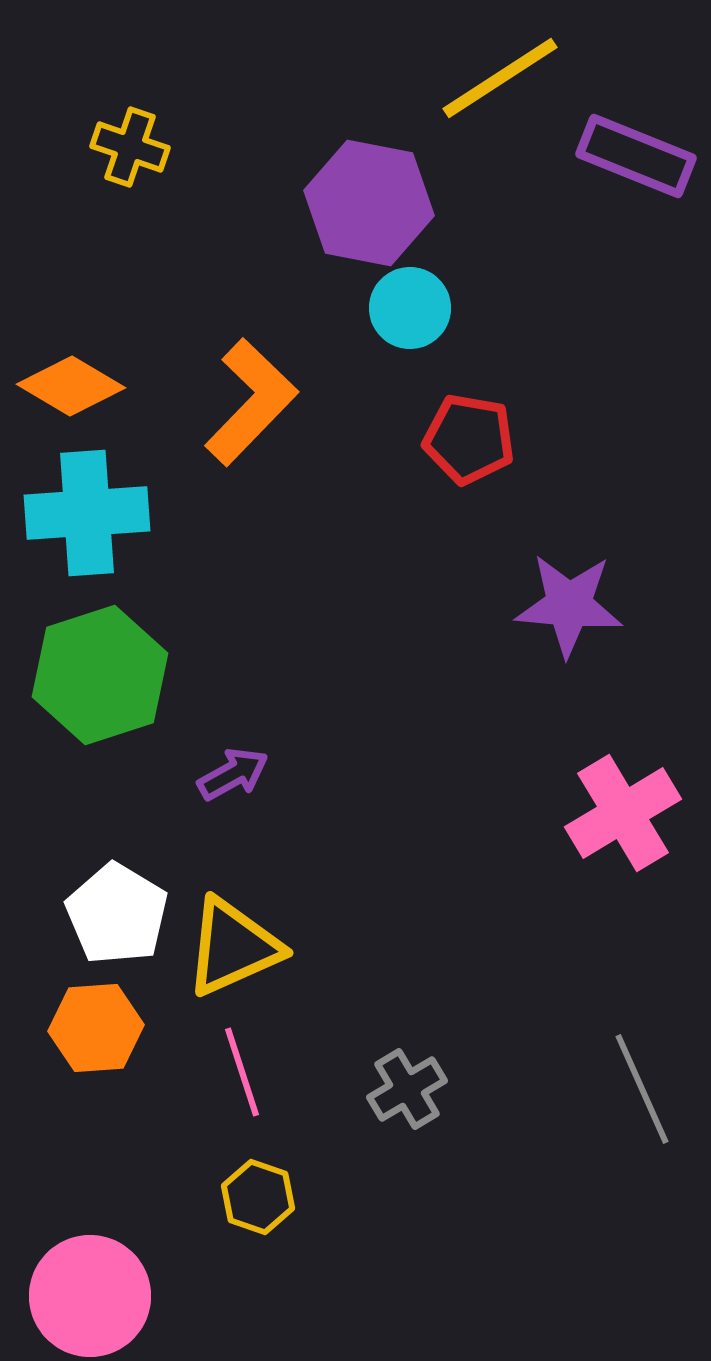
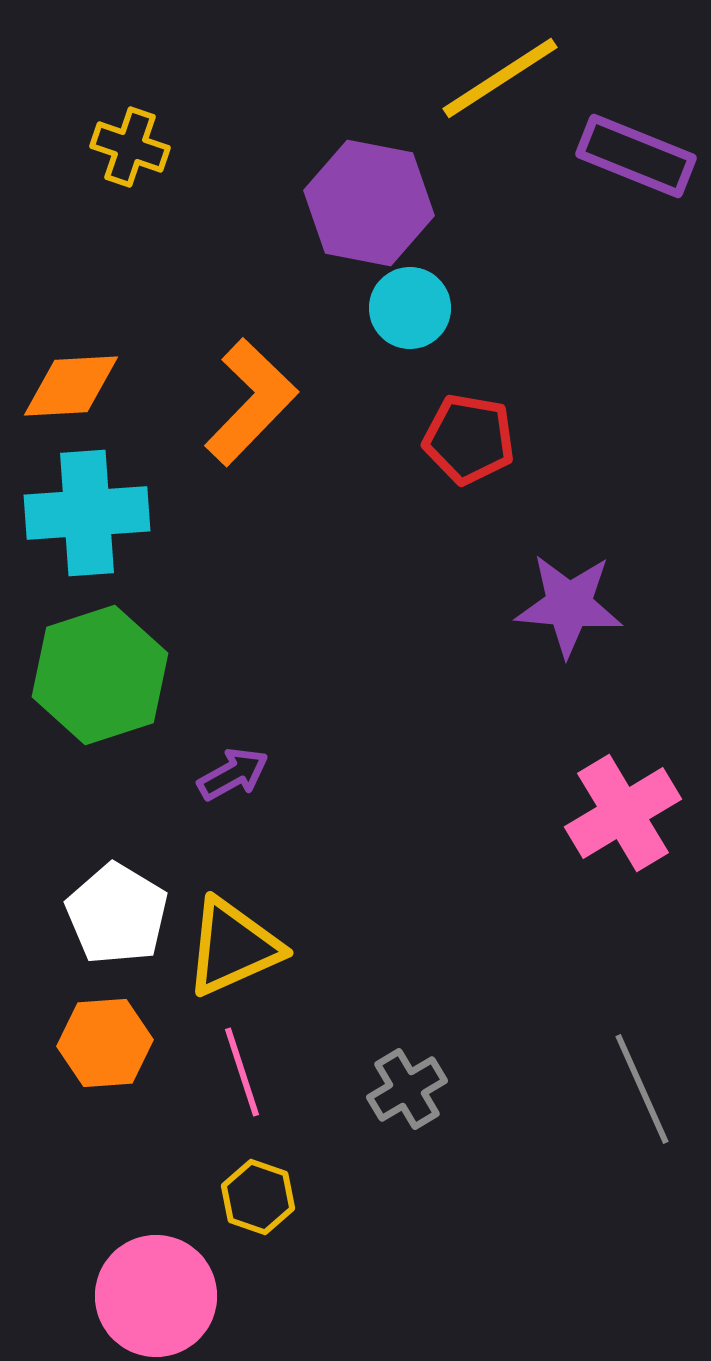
orange diamond: rotated 34 degrees counterclockwise
orange hexagon: moved 9 px right, 15 px down
pink circle: moved 66 px right
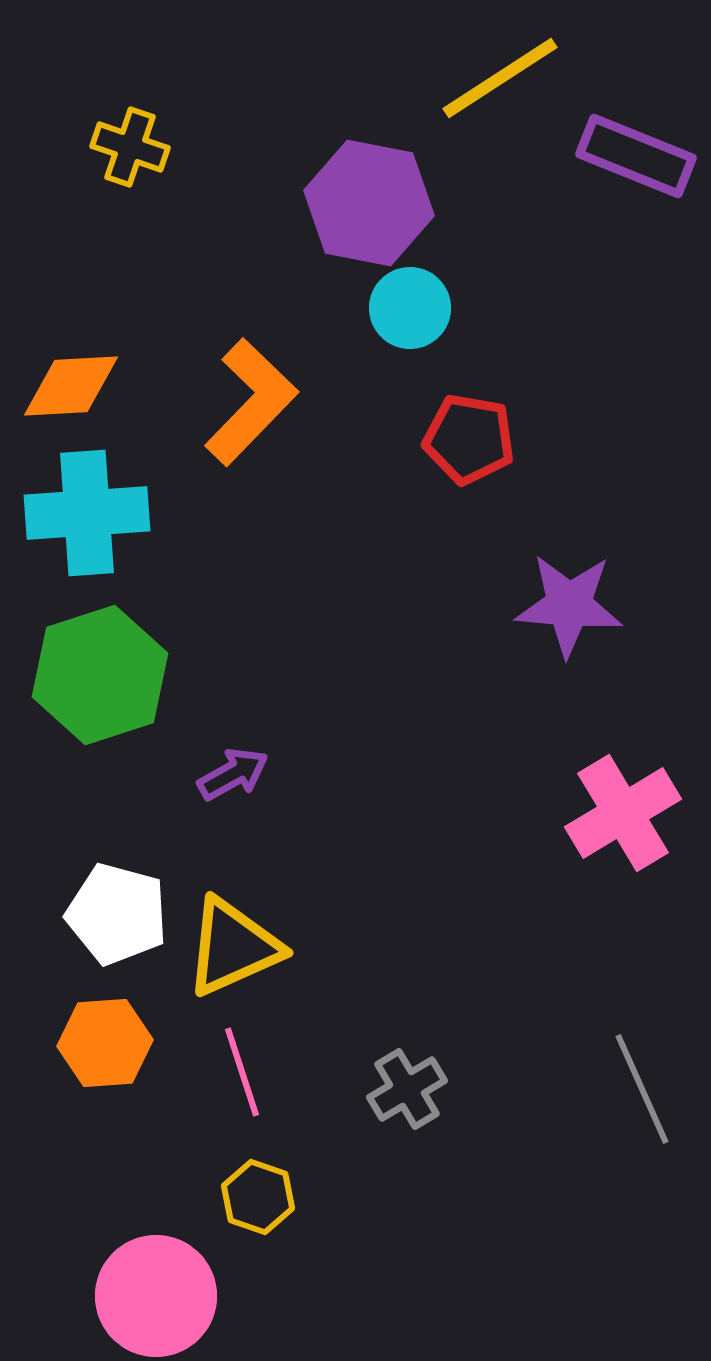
white pentagon: rotated 16 degrees counterclockwise
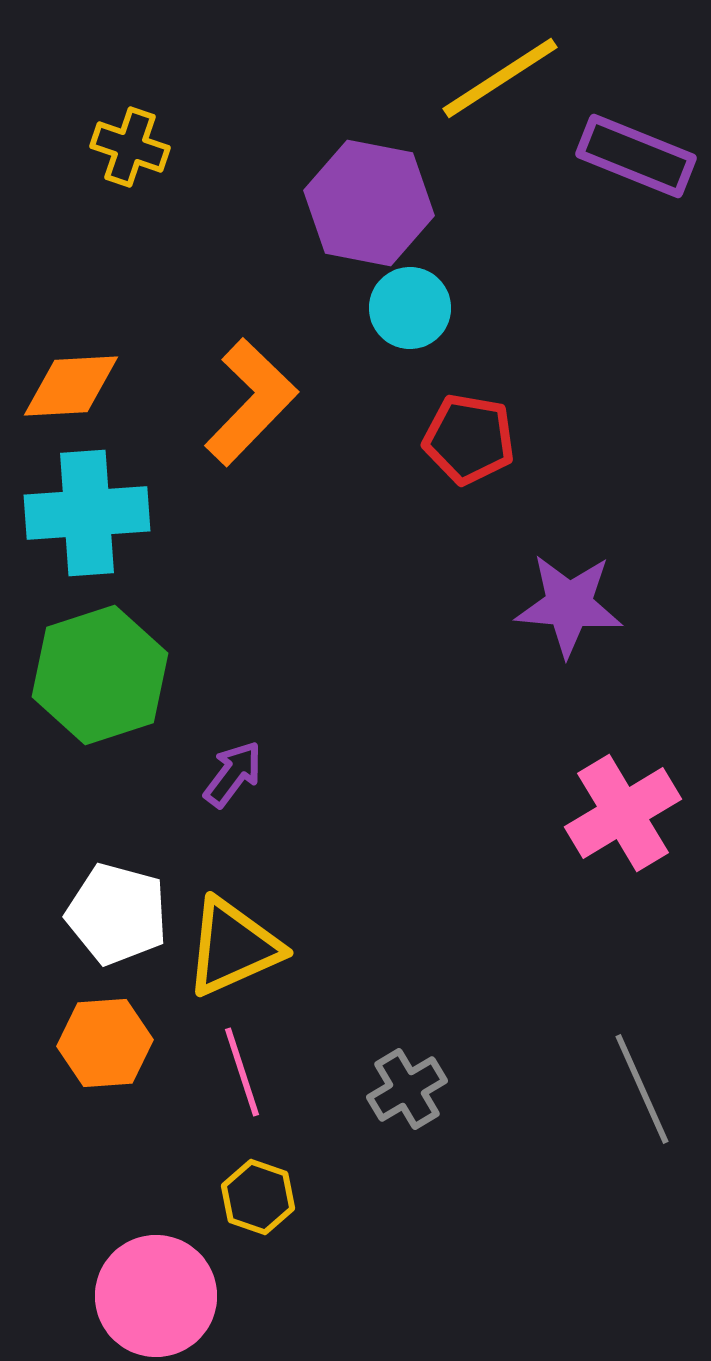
purple arrow: rotated 24 degrees counterclockwise
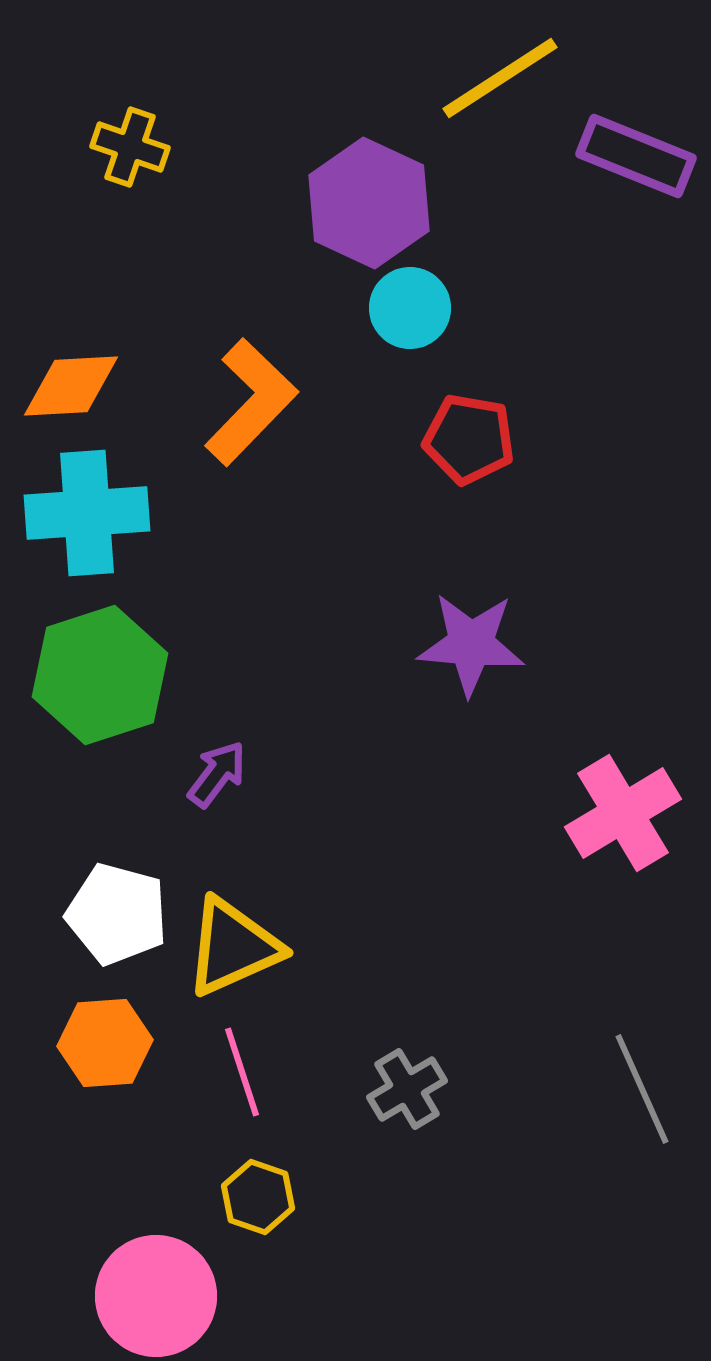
purple hexagon: rotated 14 degrees clockwise
purple star: moved 98 px left, 39 px down
purple arrow: moved 16 px left
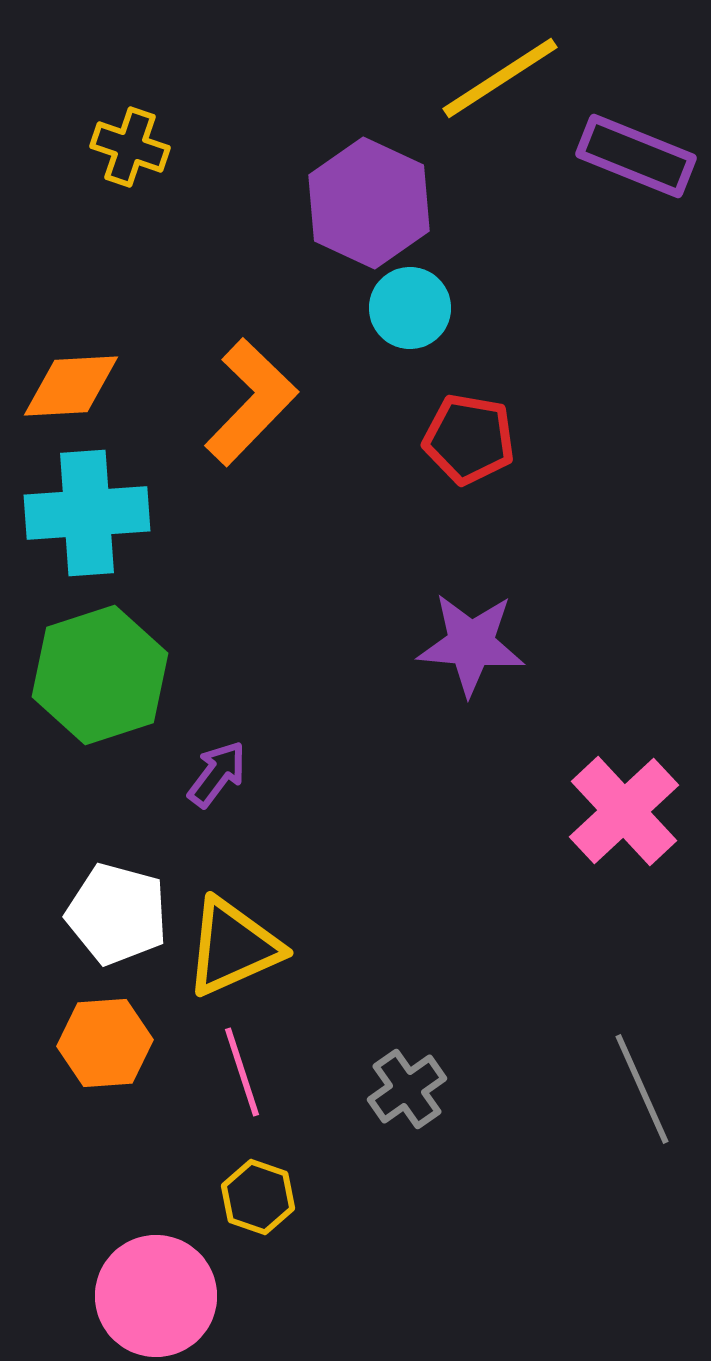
pink cross: moved 1 px right, 2 px up; rotated 12 degrees counterclockwise
gray cross: rotated 4 degrees counterclockwise
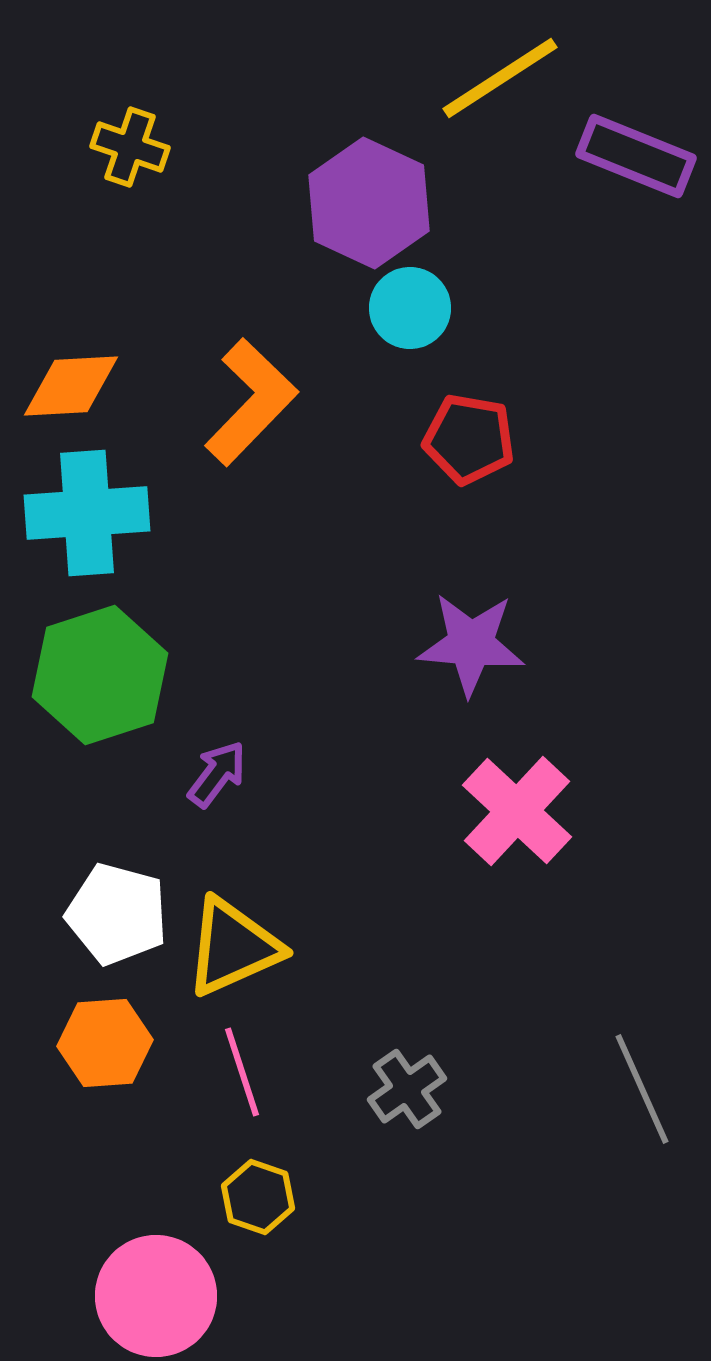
pink cross: moved 107 px left; rotated 4 degrees counterclockwise
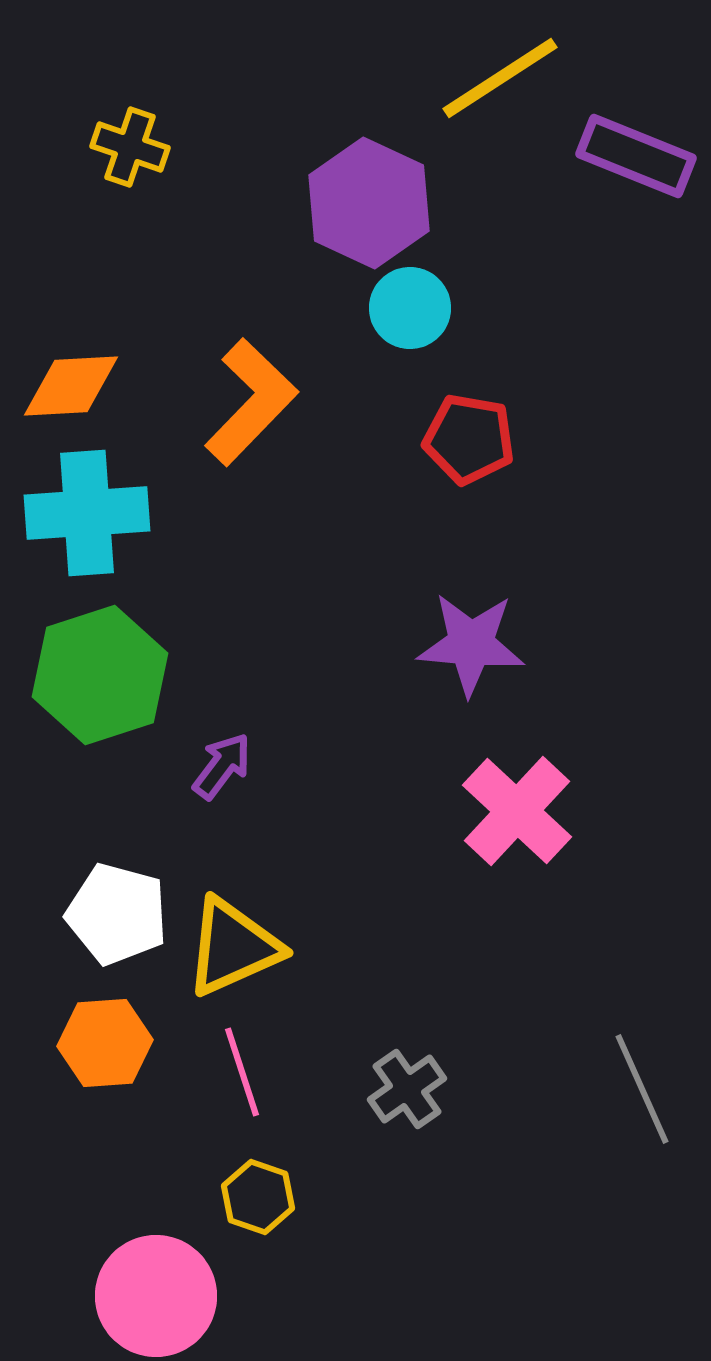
purple arrow: moved 5 px right, 8 px up
